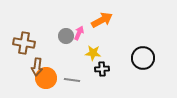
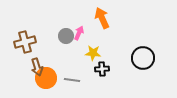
orange arrow: moved 2 px up; rotated 85 degrees counterclockwise
brown cross: moved 1 px right, 1 px up; rotated 25 degrees counterclockwise
brown arrow: rotated 24 degrees counterclockwise
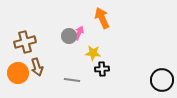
gray circle: moved 3 px right
black circle: moved 19 px right, 22 px down
orange circle: moved 28 px left, 5 px up
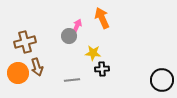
pink arrow: moved 2 px left, 7 px up
gray line: rotated 14 degrees counterclockwise
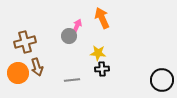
yellow star: moved 5 px right
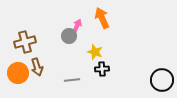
yellow star: moved 3 px left, 1 px up; rotated 14 degrees clockwise
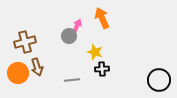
black circle: moved 3 px left
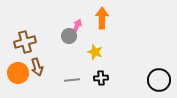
orange arrow: rotated 25 degrees clockwise
black cross: moved 1 px left, 9 px down
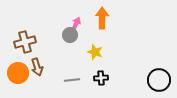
pink arrow: moved 1 px left, 2 px up
gray circle: moved 1 px right, 1 px up
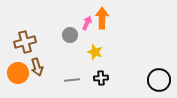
pink arrow: moved 11 px right, 1 px up
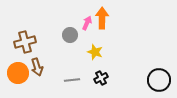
black cross: rotated 24 degrees counterclockwise
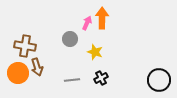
gray circle: moved 4 px down
brown cross: moved 4 px down; rotated 25 degrees clockwise
